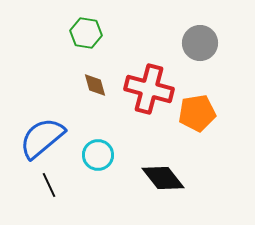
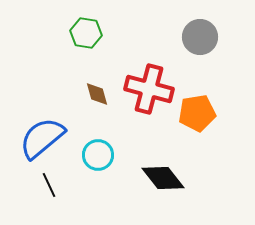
gray circle: moved 6 px up
brown diamond: moved 2 px right, 9 px down
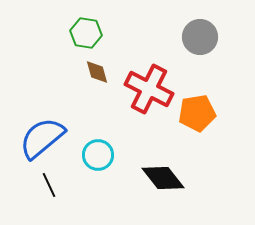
red cross: rotated 12 degrees clockwise
brown diamond: moved 22 px up
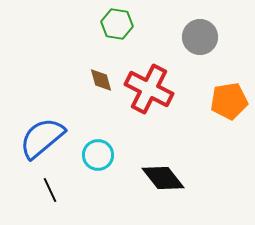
green hexagon: moved 31 px right, 9 px up
brown diamond: moved 4 px right, 8 px down
orange pentagon: moved 32 px right, 12 px up
black line: moved 1 px right, 5 px down
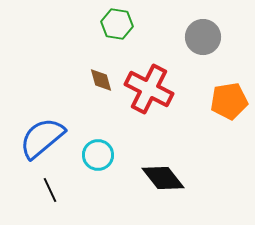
gray circle: moved 3 px right
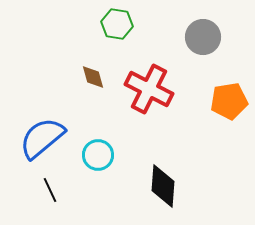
brown diamond: moved 8 px left, 3 px up
black diamond: moved 8 px down; rotated 42 degrees clockwise
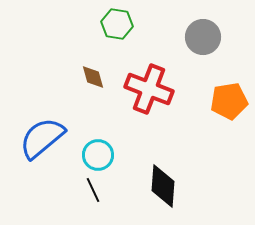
red cross: rotated 6 degrees counterclockwise
black line: moved 43 px right
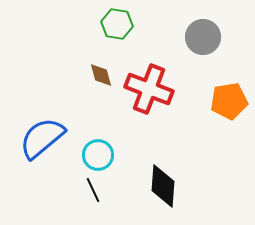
brown diamond: moved 8 px right, 2 px up
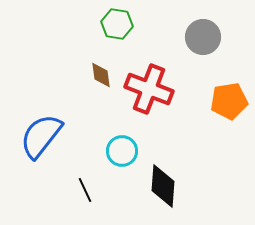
brown diamond: rotated 8 degrees clockwise
blue semicircle: moved 1 px left, 2 px up; rotated 12 degrees counterclockwise
cyan circle: moved 24 px right, 4 px up
black line: moved 8 px left
